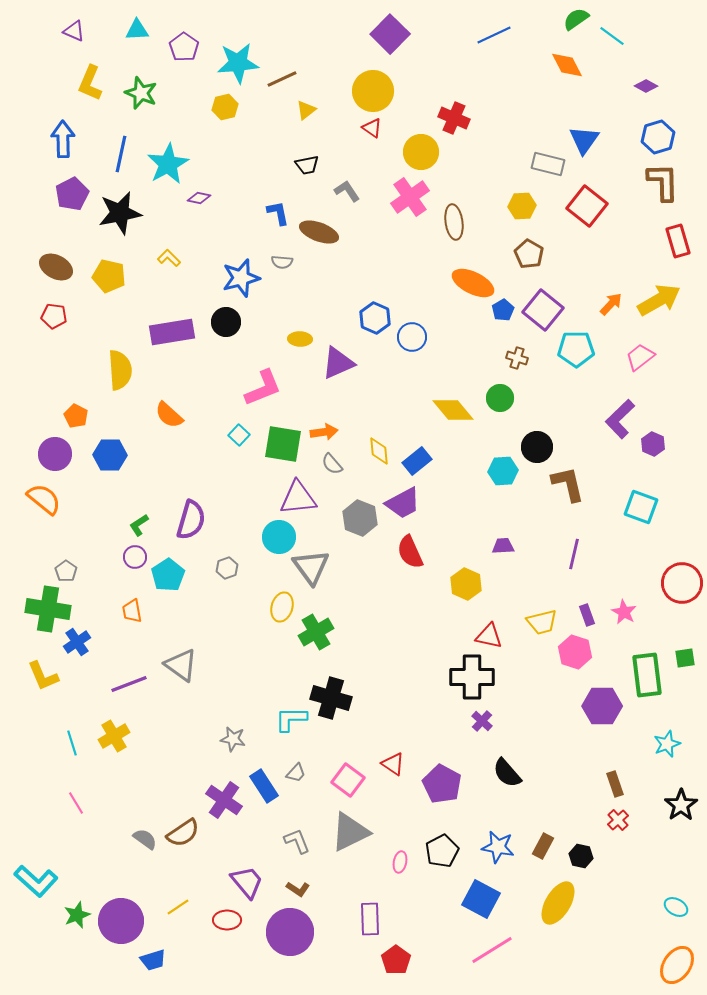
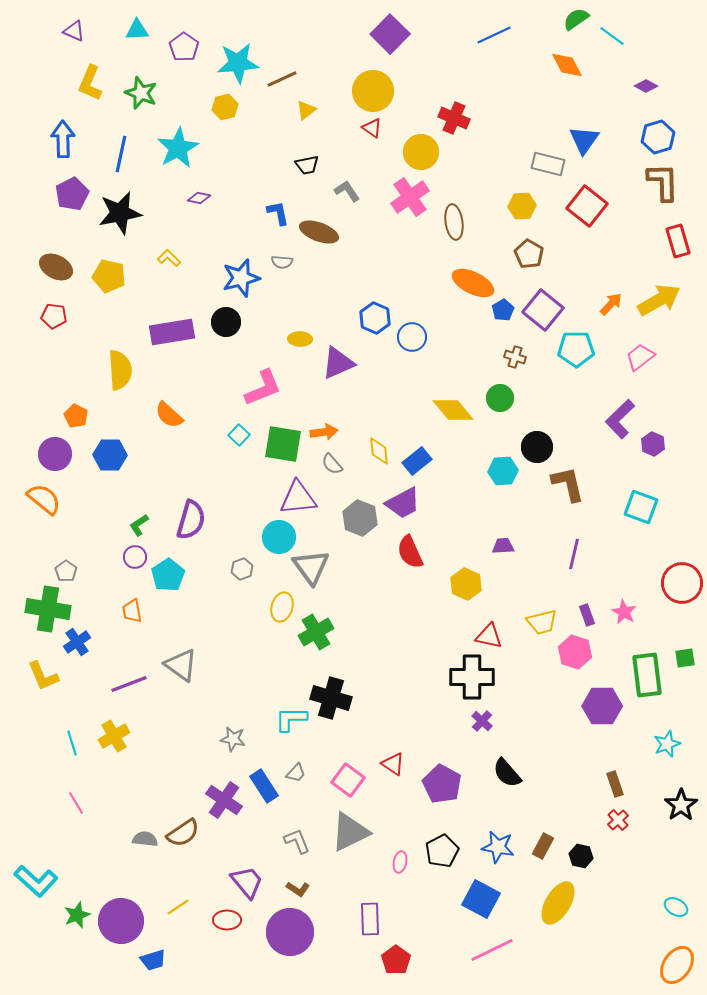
cyan star at (168, 164): moved 10 px right, 16 px up
brown cross at (517, 358): moved 2 px left, 1 px up
gray hexagon at (227, 568): moved 15 px right, 1 px down
gray semicircle at (145, 839): rotated 30 degrees counterclockwise
pink line at (492, 950): rotated 6 degrees clockwise
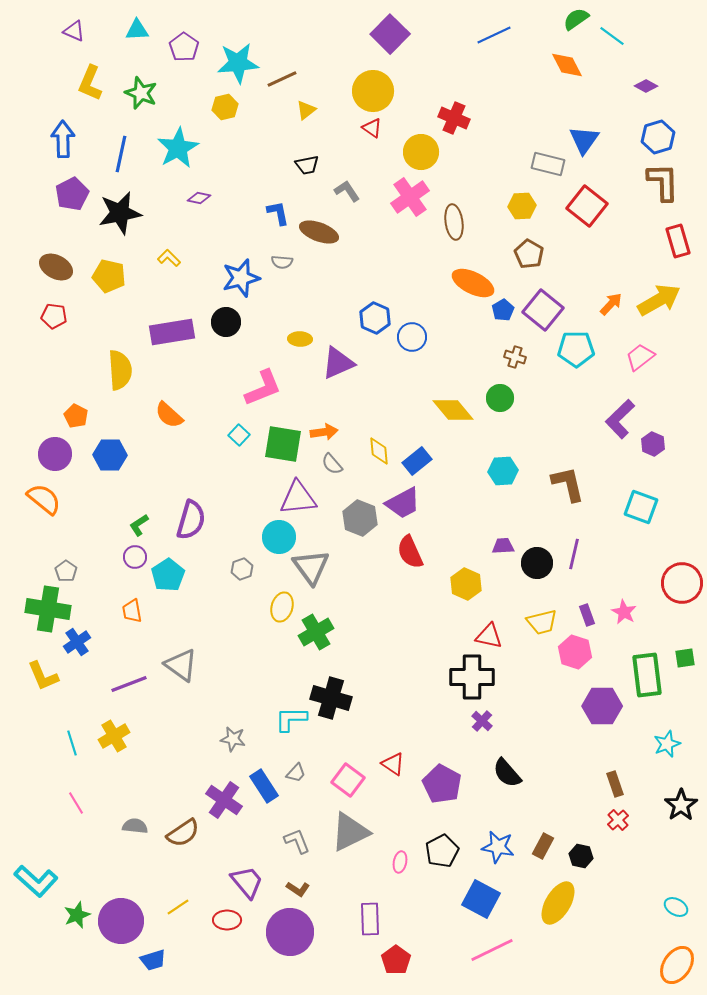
black circle at (537, 447): moved 116 px down
gray semicircle at (145, 839): moved 10 px left, 13 px up
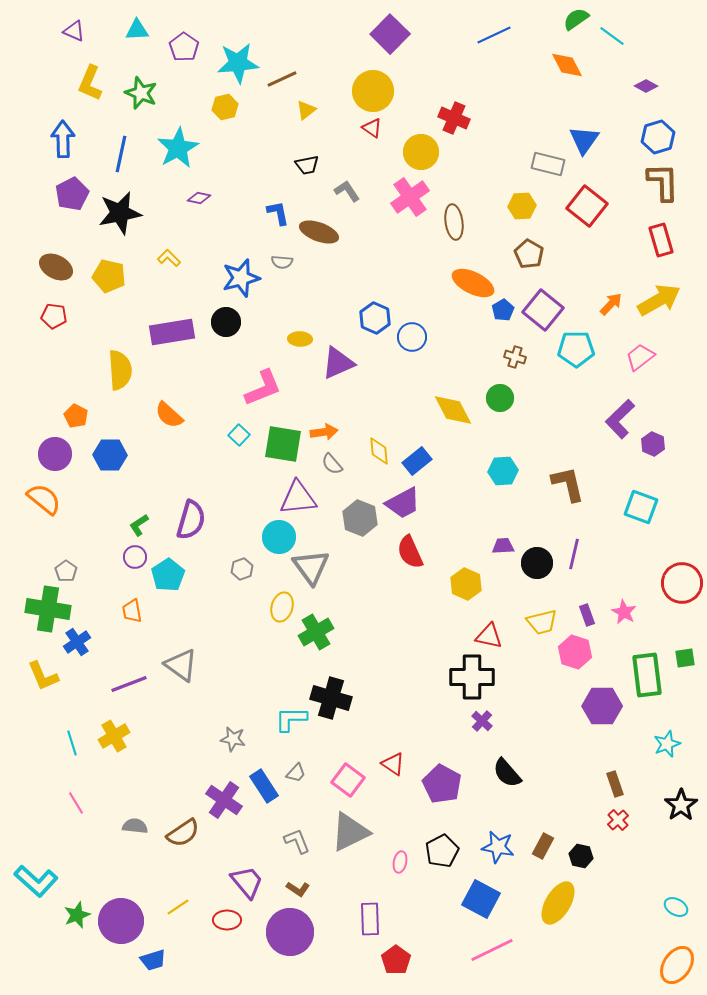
red rectangle at (678, 241): moved 17 px left, 1 px up
yellow diamond at (453, 410): rotated 12 degrees clockwise
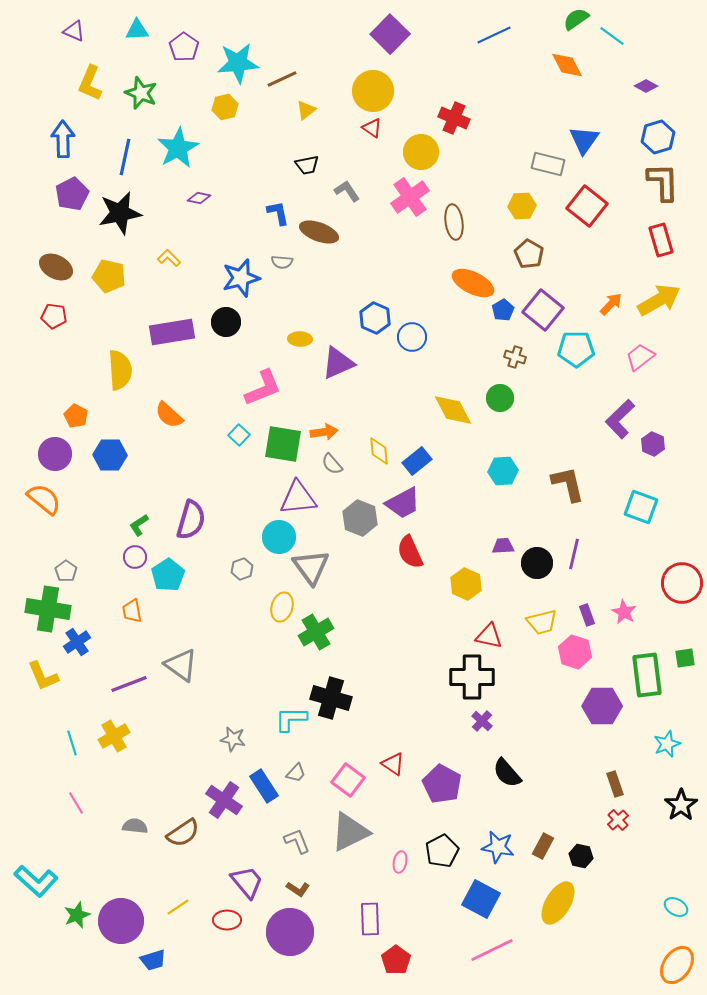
blue line at (121, 154): moved 4 px right, 3 px down
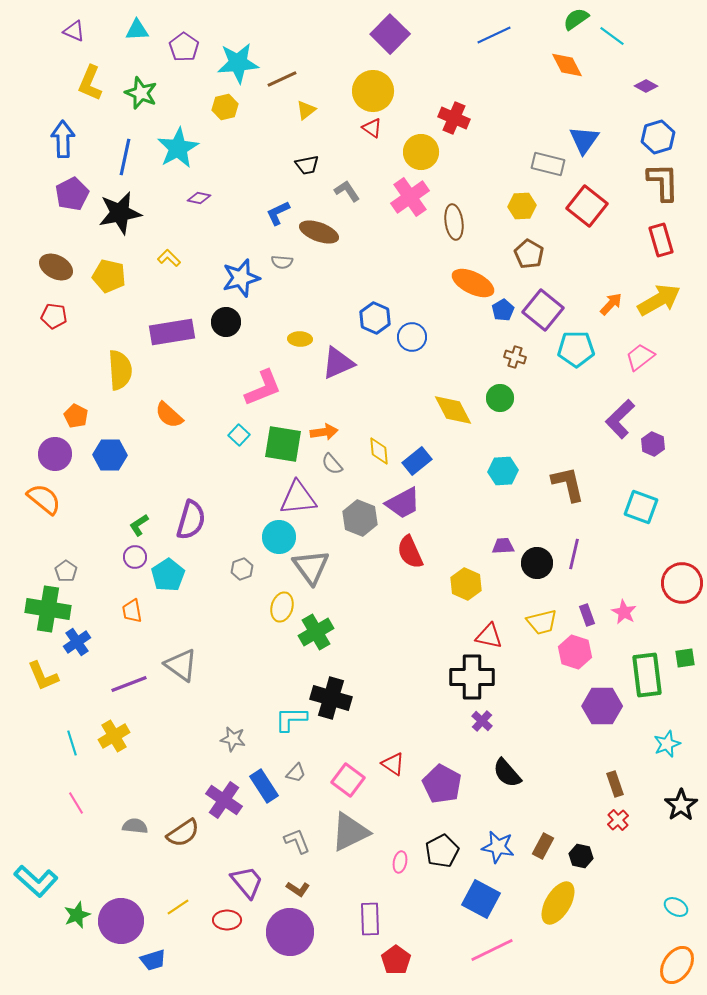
blue L-shape at (278, 213): rotated 104 degrees counterclockwise
